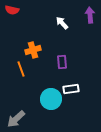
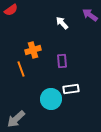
red semicircle: moved 1 px left; rotated 48 degrees counterclockwise
purple arrow: rotated 49 degrees counterclockwise
purple rectangle: moved 1 px up
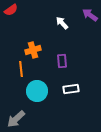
orange line: rotated 14 degrees clockwise
cyan circle: moved 14 px left, 8 px up
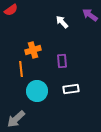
white arrow: moved 1 px up
